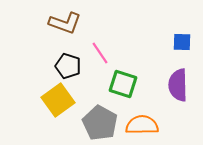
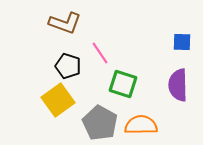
orange semicircle: moved 1 px left
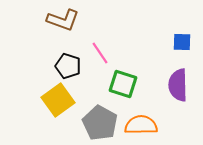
brown L-shape: moved 2 px left, 3 px up
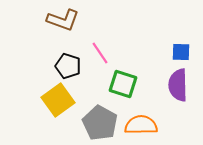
blue square: moved 1 px left, 10 px down
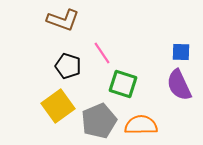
pink line: moved 2 px right
purple semicircle: moved 1 px right; rotated 24 degrees counterclockwise
yellow square: moved 6 px down
gray pentagon: moved 1 px left, 2 px up; rotated 20 degrees clockwise
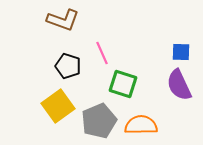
pink line: rotated 10 degrees clockwise
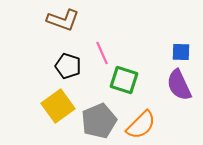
green square: moved 1 px right, 4 px up
orange semicircle: rotated 136 degrees clockwise
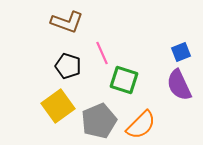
brown L-shape: moved 4 px right, 2 px down
blue square: rotated 24 degrees counterclockwise
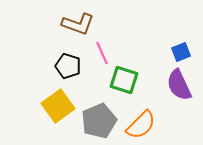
brown L-shape: moved 11 px right, 2 px down
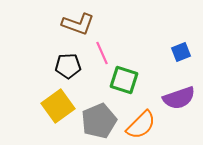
black pentagon: rotated 20 degrees counterclockwise
purple semicircle: moved 13 px down; rotated 84 degrees counterclockwise
